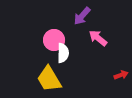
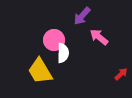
pink arrow: moved 1 px right, 1 px up
red arrow: moved 1 px up; rotated 24 degrees counterclockwise
yellow trapezoid: moved 9 px left, 8 px up
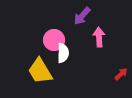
pink arrow: rotated 48 degrees clockwise
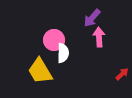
purple arrow: moved 10 px right, 2 px down
red arrow: moved 1 px right
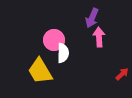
purple arrow: rotated 18 degrees counterclockwise
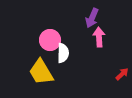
pink circle: moved 4 px left
yellow trapezoid: moved 1 px right, 1 px down
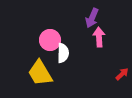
yellow trapezoid: moved 1 px left, 1 px down
